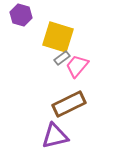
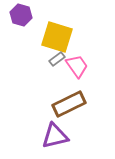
yellow square: moved 1 px left
gray rectangle: moved 5 px left, 1 px down
pink trapezoid: rotated 105 degrees clockwise
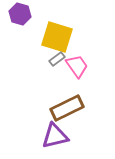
purple hexagon: moved 1 px left, 1 px up
brown rectangle: moved 2 px left, 4 px down
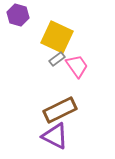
purple hexagon: moved 2 px left, 1 px down
yellow square: rotated 8 degrees clockwise
brown rectangle: moved 7 px left, 2 px down
purple triangle: rotated 40 degrees clockwise
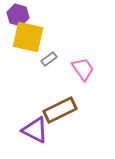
yellow square: moved 29 px left; rotated 12 degrees counterclockwise
gray rectangle: moved 8 px left
pink trapezoid: moved 6 px right, 3 px down
purple triangle: moved 20 px left, 6 px up
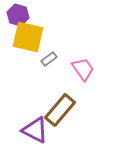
brown rectangle: rotated 24 degrees counterclockwise
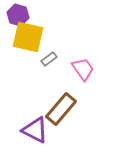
brown rectangle: moved 1 px right, 1 px up
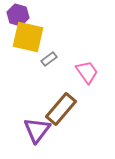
pink trapezoid: moved 4 px right, 3 px down
purple triangle: moved 2 px right; rotated 40 degrees clockwise
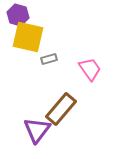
gray rectangle: rotated 21 degrees clockwise
pink trapezoid: moved 3 px right, 3 px up
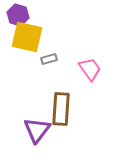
yellow square: moved 1 px left
brown rectangle: rotated 36 degrees counterclockwise
